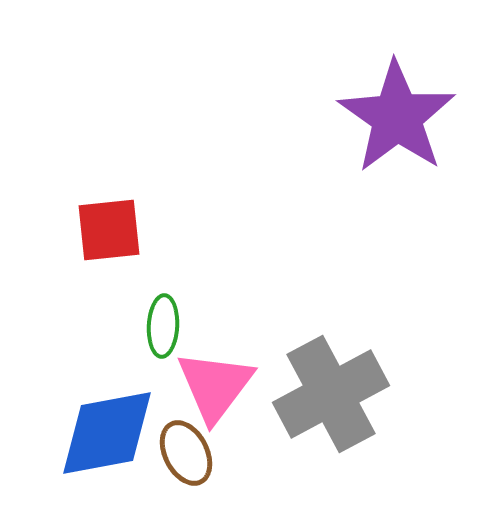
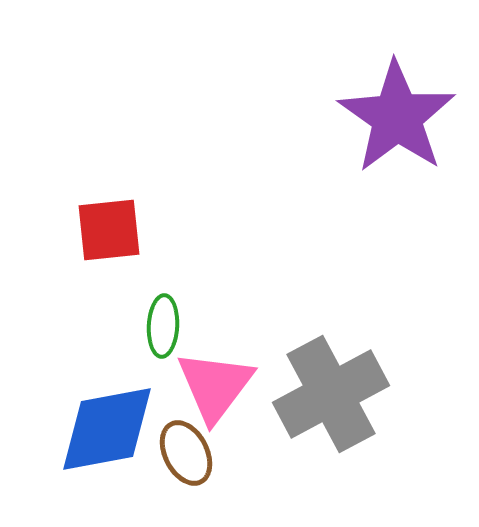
blue diamond: moved 4 px up
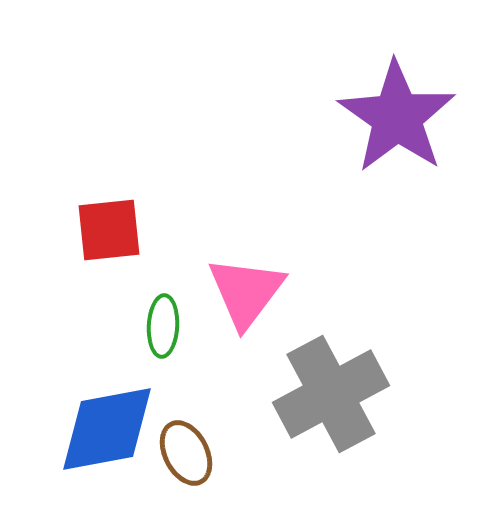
pink triangle: moved 31 px right, 94 px up
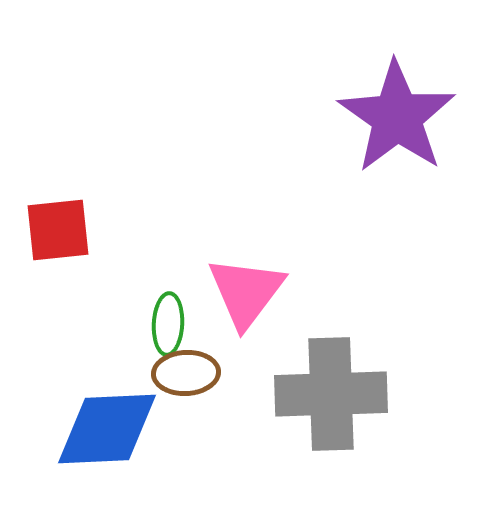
red square: moved 51 px left
green ellipse: moved 5 px right, 2 px up
gray cross: rotated 26 degrees clockwise
blue diamond: rotated 8 degrees clockwise
brown ellipse: moved 80 px up; rotated 66 degrees counterclockwise
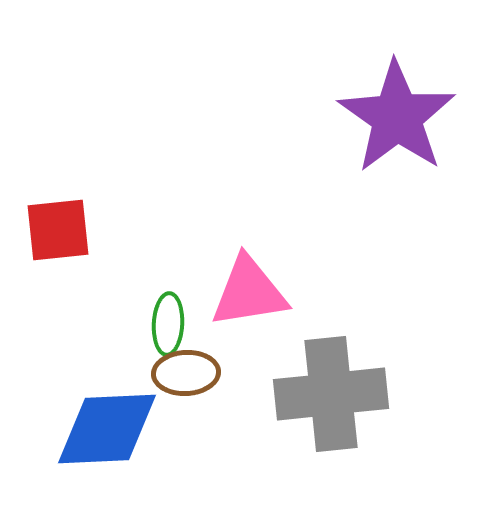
pink triangle: moved 3 px right; rotated 44 degrees clockwise
gray cross: rotated 4 degrees counterclockwise
